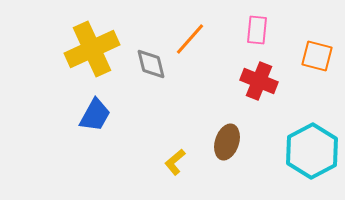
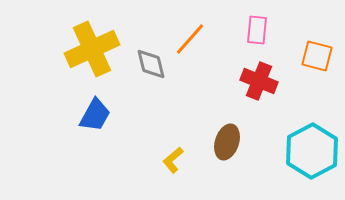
yellow L-shape: moved 2 px left, 2 px up
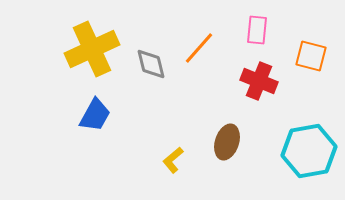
orange line: moved 9 px right, 9 px down
orange square: moved 6 px left
cyan hexagon: moved 3 px left; rotated 18 degrees clockwise
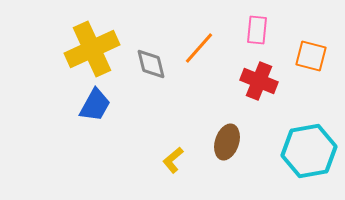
blue trapezoid: moved 10 px up
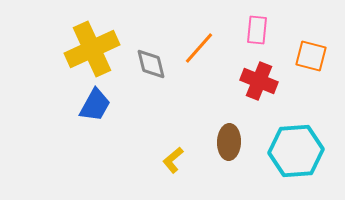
brown ellipse: moved 2 px right; rotated 16 degrees counterclockwise
cyan hexagon: moved 13 px left; rotated 6 degrees clockwise
